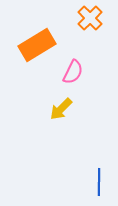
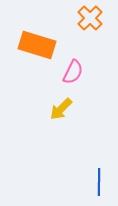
orange rectangle: rotated 48 degrees clockwise
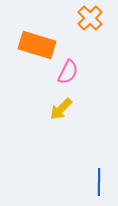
pink semicircle: moved 5 px left
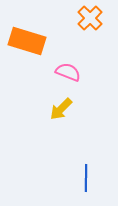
orange rectangle: moved 10 px left, 4 px up
pink semicircle: rotated 95 degrees counterclockwise
blue line: moved 13 px left, 4 px up
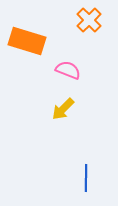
orange cross: moved 1 px left, 2 px down
pink semicircle: moved 2 px up
yellow arrow: moved 2 px right
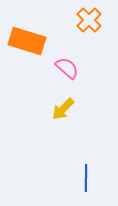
pink semicircle: moved 1 px left, 2 px up; rotated 20 degrees clockwise
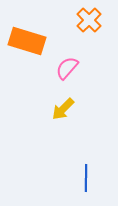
pink semicircle: rotated 90 degrees counterclockwise
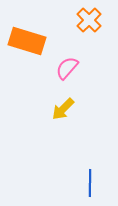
blue line: moved 4 px right, 5 px down
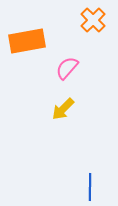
orange cross: moved 4 px right
orange rectangle: rotated 27 degrees counterclockwise
blue line: moved 4 px down
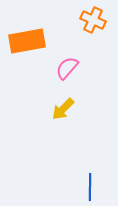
orange cross: rotated 20 degrees counterclockwise
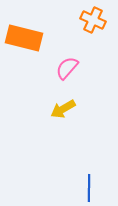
orange rectangle: moved 3 px left, 3 px up; rotated 24 degrees clockwise
yellow arrow: rotated 15 degrees clockwise
blue line: moved 1 px left, 1 px down
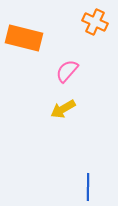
orange cross: moved 2 px right, 2 px down
pink semicircle: moved 3 px down
blue line: moved 1 px left, 1 px up
